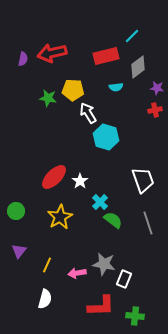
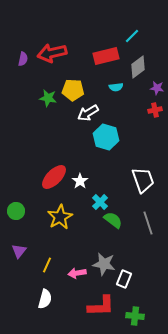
white arrow: rotated 90 degrees counterclockwise
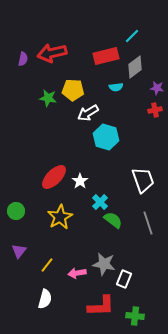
gray diamond: moved 3 px left
yellow line: rotated 14 degrees clockwise
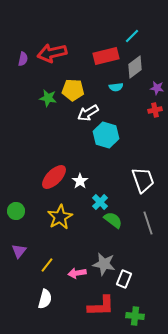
cyan hexagon: moved 2 px up
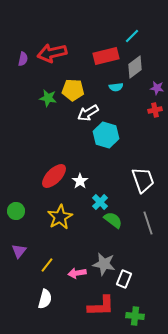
red ellipse: moved 1 px up
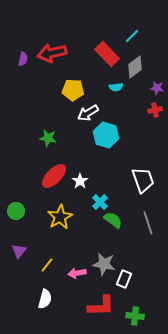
red rectangle: moved 1 px right, 2 px up; rotated 60 degrees clockwise
green star: moved 40 px down
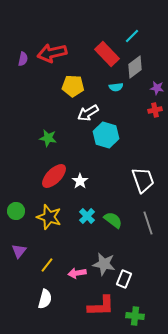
yellow pentagon: moved 4 px up
cyan cross: moved 13 px left, 14 px down
yellow star: moved 11 px left; rotated 25 degrees counterclockwise
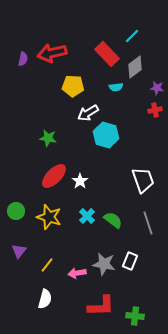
white rectangle: moved 6 px right, 18 px up
